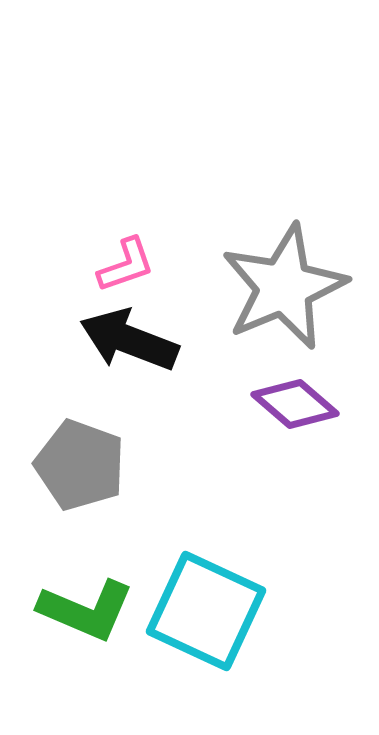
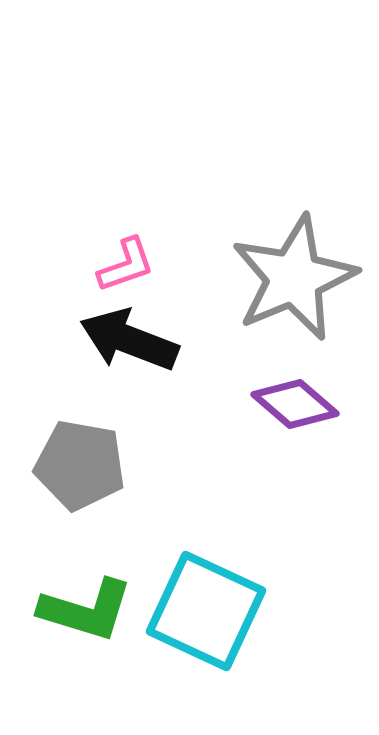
gray star: moved 10 px right, 9 px up
gray pentagon: rotated 10 degrees counterclockwise
green L-shape: rotated 6 degrees counterclockwise
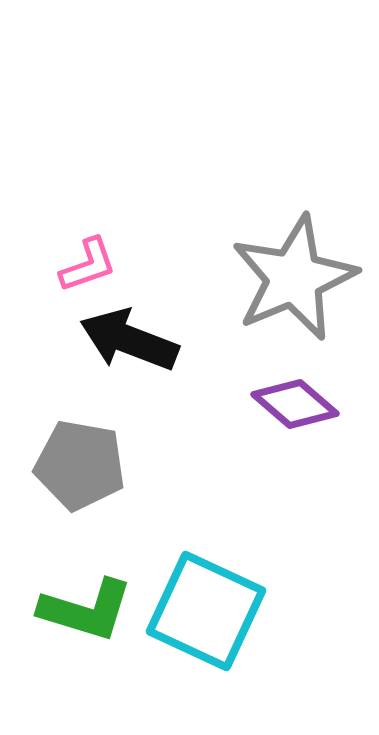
pink L-shape: moved 38 px left
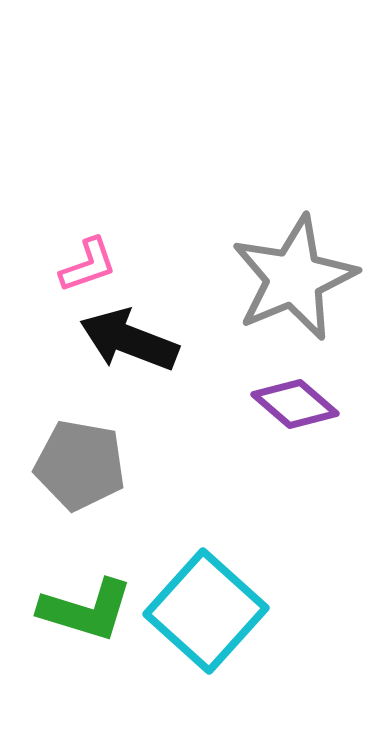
cyan square: rotated 17 degrees clockwise
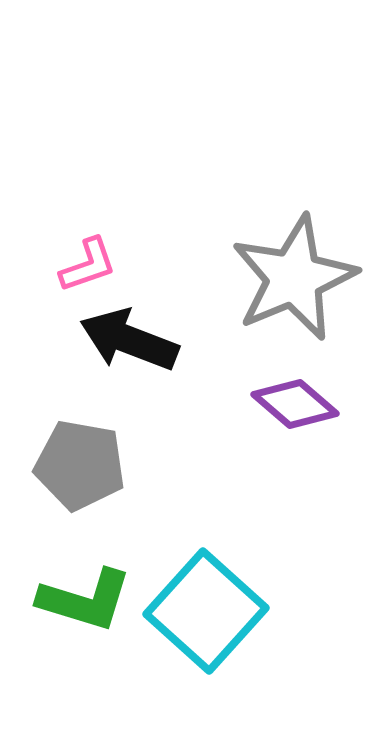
green L-shape: moved 1 px left, 10 px up
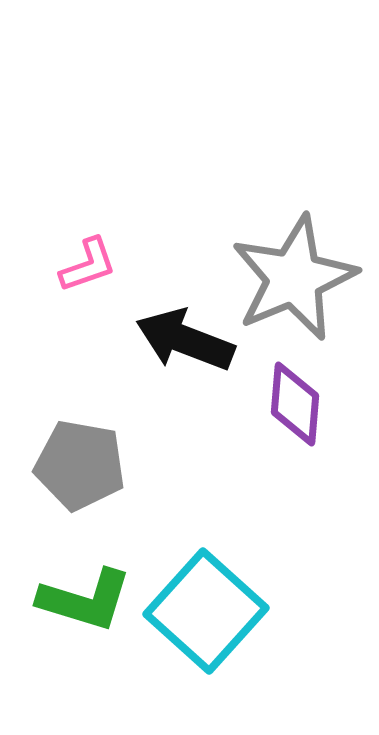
black arrow: moved 56 px right
purple diamond: rotated 54 degrees clockwise
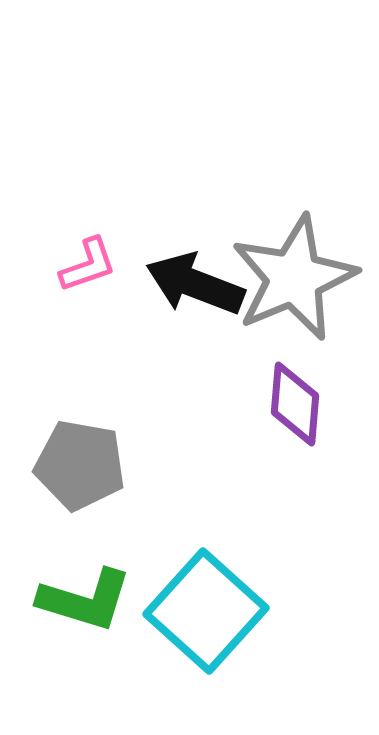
black arrow: moved 10 px right, 56 px up
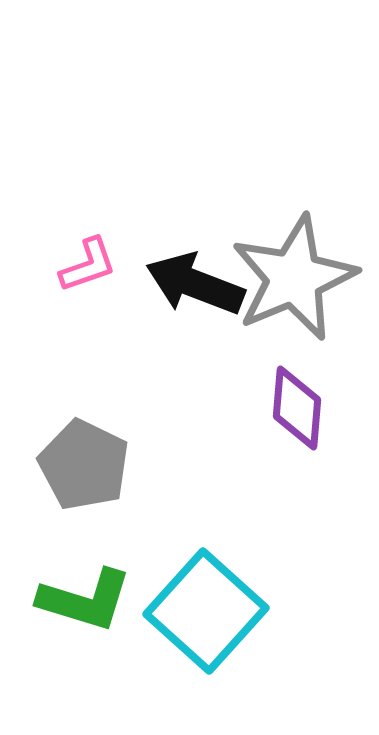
purple diamond: moved 2 px right, 4 px down
gray pentagon: moved 4 px right; rotated 16 degrees clockwise
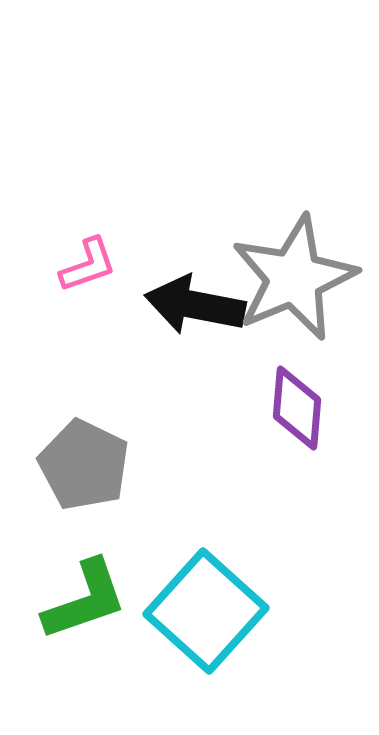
black arrow: moved 21 px down; rotated 10 degrees counterclockwise
green L-shape: rotated 36 degrees counterclockwise
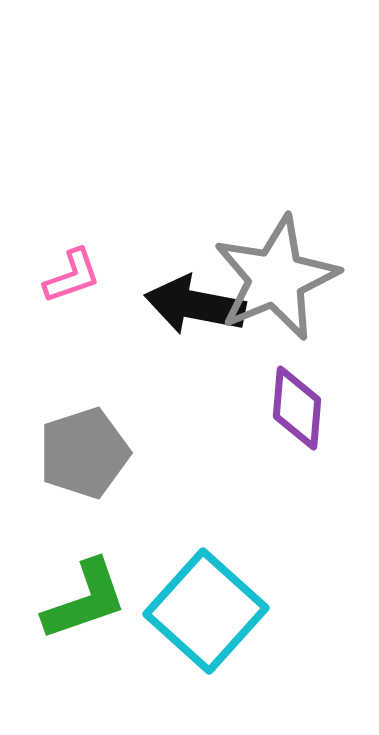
pink L-shape: moved 16 px left, 11 px down
gray star: moved 18 px left
gray pentagon: moved 12 px up; rotated 28 degrees clockwise
